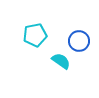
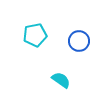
cyan semicircle: moved 19 px down
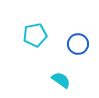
blue circle: moved 1 px left, 3 px down
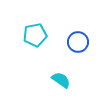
blue circle: moved 2 px up
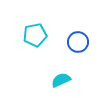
cyan semicircle: rotated 60 degrees counterclockwise
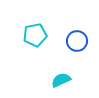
blue circle: moved 1 px left, 1 px up
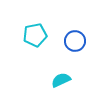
blue circle: moved 2 px left
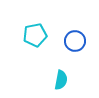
cyan semicircle: rotated 126 degrees clockwise
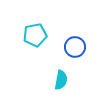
blue circle: moved 6 px down
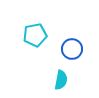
blue circle: moved 3 px left, 2 px down
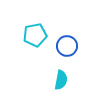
blue circle: moved 5 px left, 3 px up
